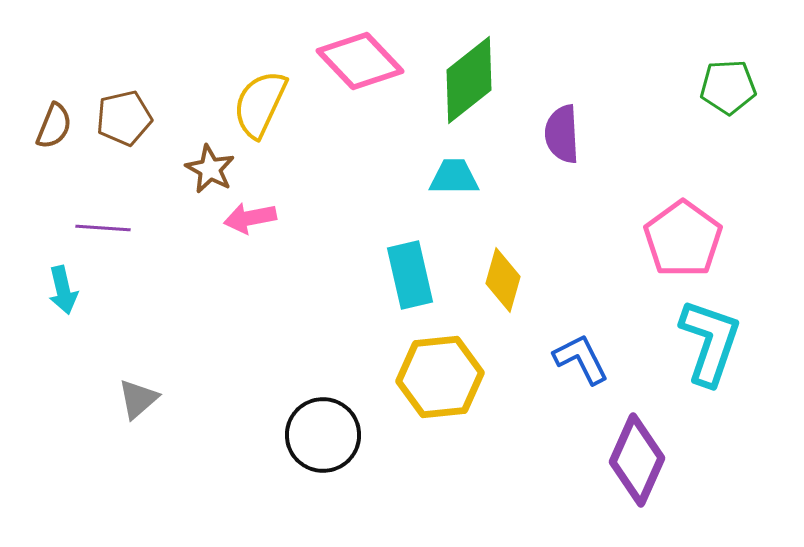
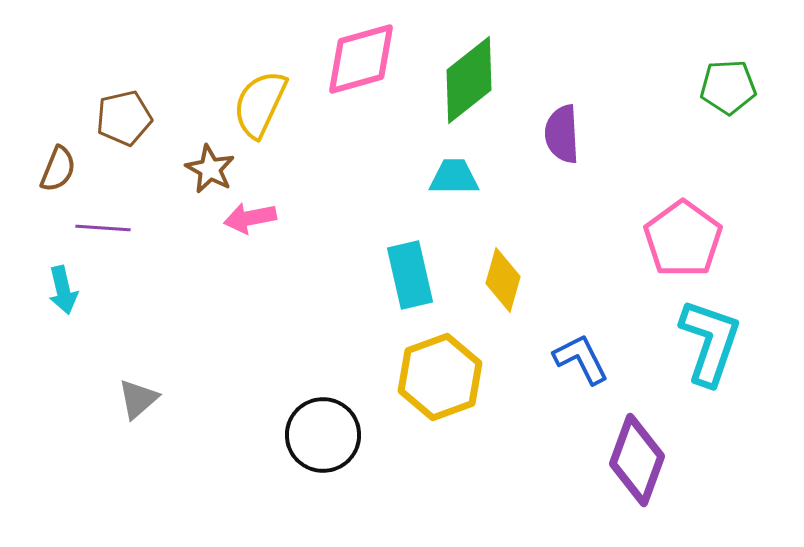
pink diamond: moved 1 px right, 2 px up; rotated 62 degrees counterclockwise
brown semicircle: moved 4 px right, 43 px down
yellow hexagon: rotated 14 degrees counterclockwise
purple diamond: rotated 4 degrees counterclockwise
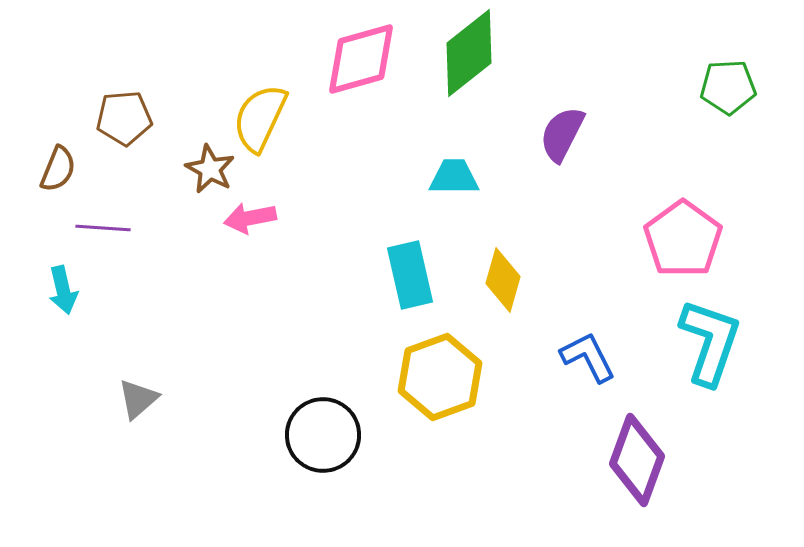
green diamond: moved 27 px up
yellow semicircle: moved 14 px down
brown pentagon: rotated 8 degrees clockwise
purple semicircle: rotated 30 degrees clockwise
blue L-shape: moved 7 px right, 2 px up
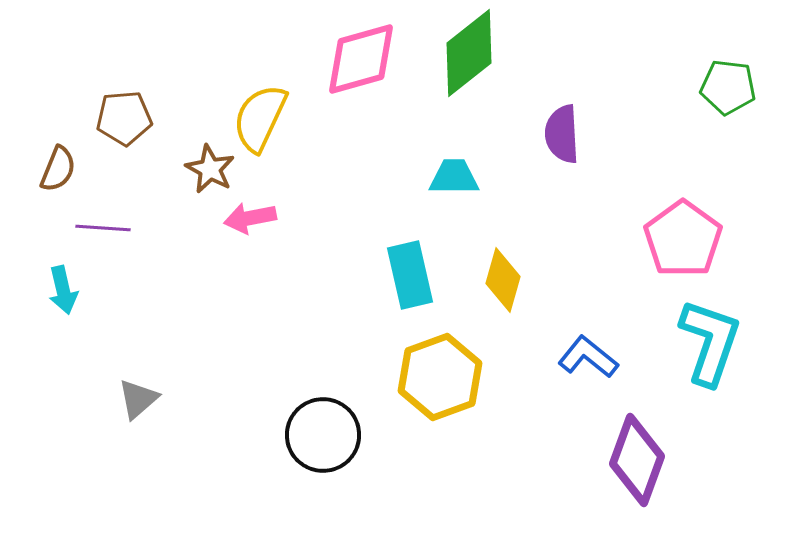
green pentagon: rotated 10 degrees clockwise
purple semicircle: rotated 30 degrees counterclockwise
blue L-shape: rotated 24 degrees counterclockwise
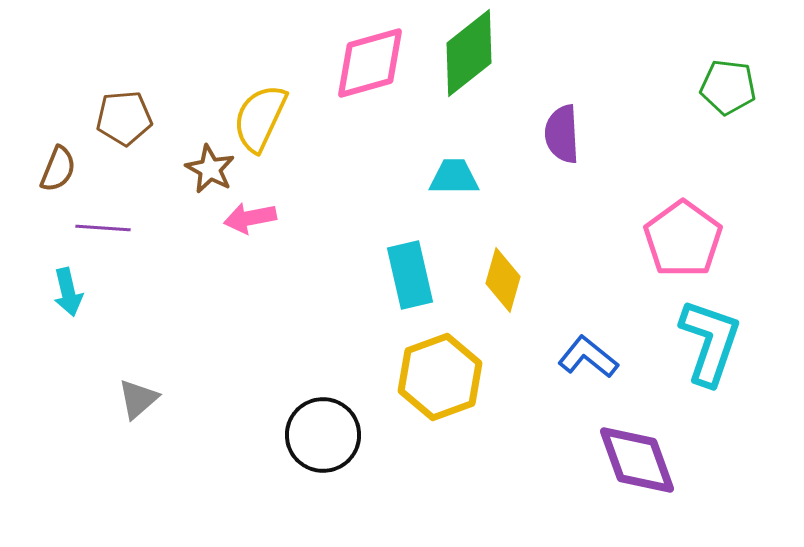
pink diamond: moved 9 px right, 4 px down
cyan arrow: moved 5 px right, 2 px down
purple diamond: rotated 40 degrees counterclockwise
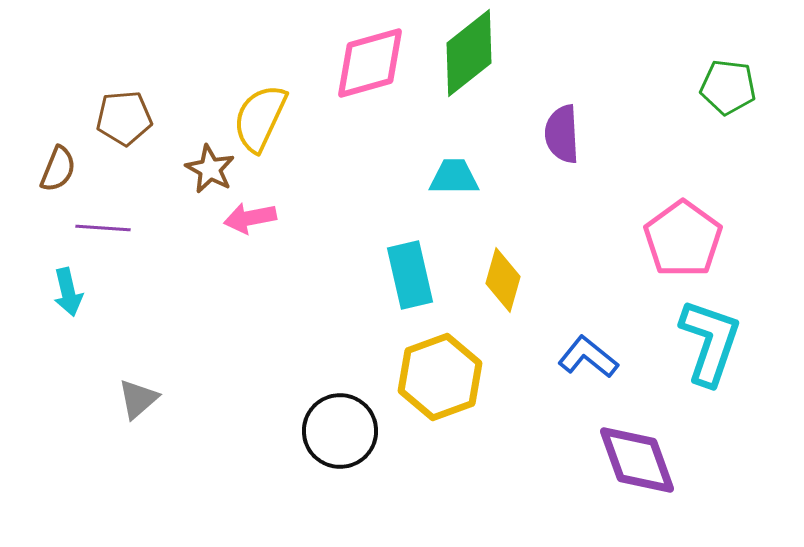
black circle: moved 17 px right, 4 px up
